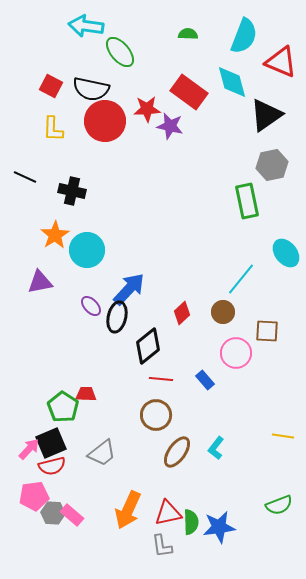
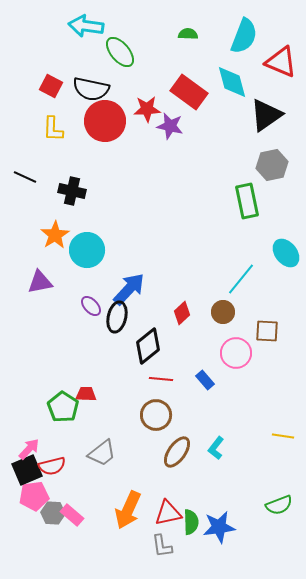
black square at (51, 443): moved 24 px left, 27 px down
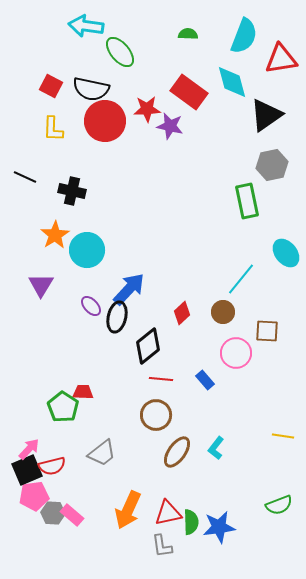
red triangle at (281, 62): moved 3 px up; rotated 32 degrees counterclockwise
purple triangle at (40, 282): moved 1 px right, 3 px down; rotated 48 degrees counterclockwise
red trapezoid at (86, 394): moved 3 px left, 2 px up
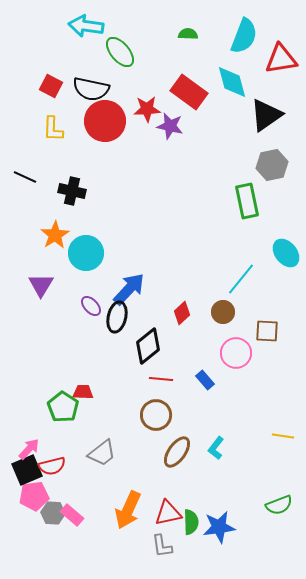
cyan circle at (87, 250): moved 1 px left, 3 px down
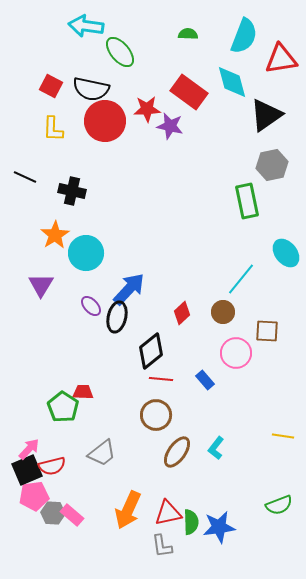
black diamond at (148, 346): moved 3 px right, 5 px down
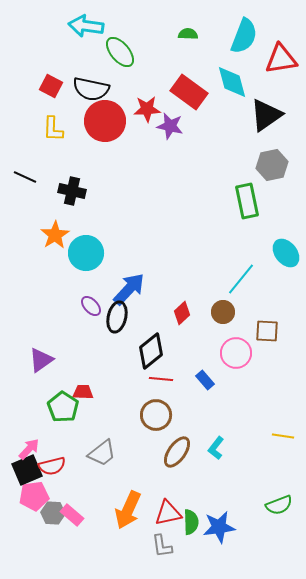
purple triangle at (41, 285): moved 75 px down; rotated 24 degrees clockwise
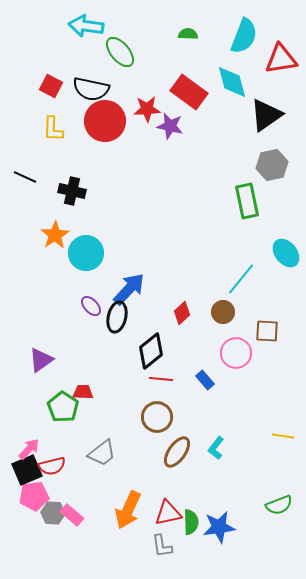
brown circle at (156, 415): moved 1 px right, 2 px down
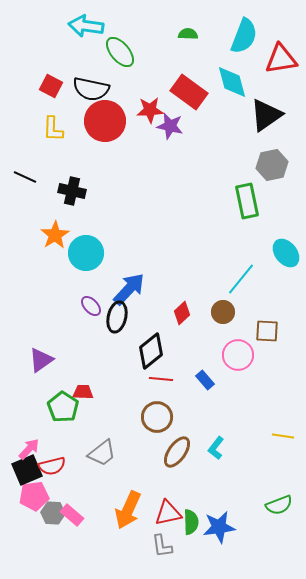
red star at (147, 109): moved 3 px right, 1 px down
pink circle at (236, 353): moved 2 px right, 2 px down
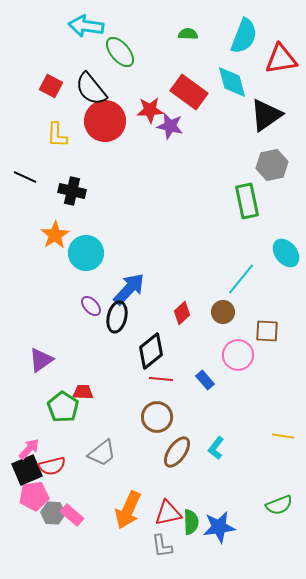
black semicircle at (91, 89): rotated 39 degrees clockwise
yellow L-shape at (53, 129): moved 4 px right, 6 px down
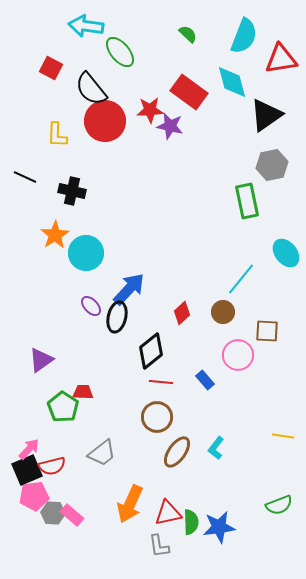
green semicircle at (188, 34): rotated 42 degrees clockwise
red square at (51, 86): moved 18 px up
red line at (161, 379): moved 3 px down
orange arrow at (128, 510): moved 2 px right, 6 px up
gray L-shape at (162, 546): moved 3 px left
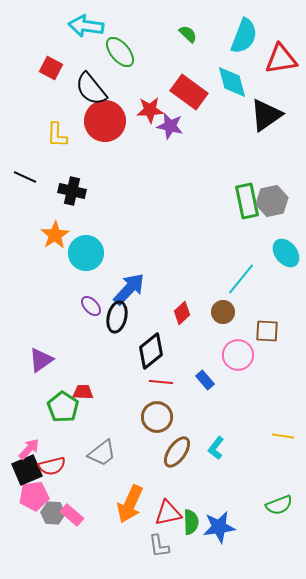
gray hexagon at (272, 165): moved 36 px down
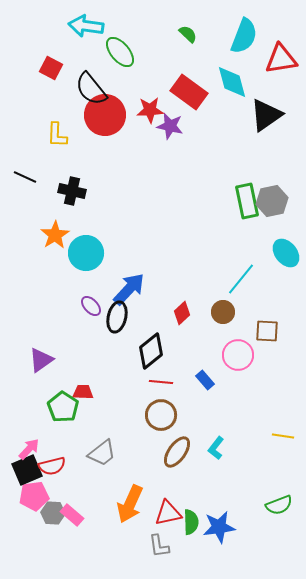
red circle at (105, 121): moved 6 px up
brown circle at (157, 417): moved 4 px right, 2 px up
